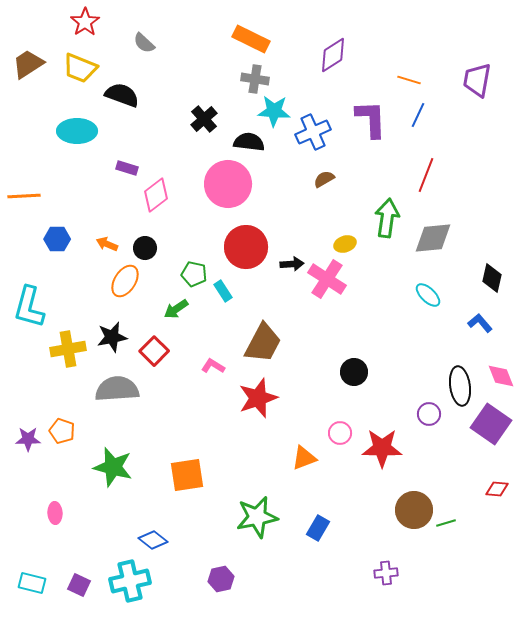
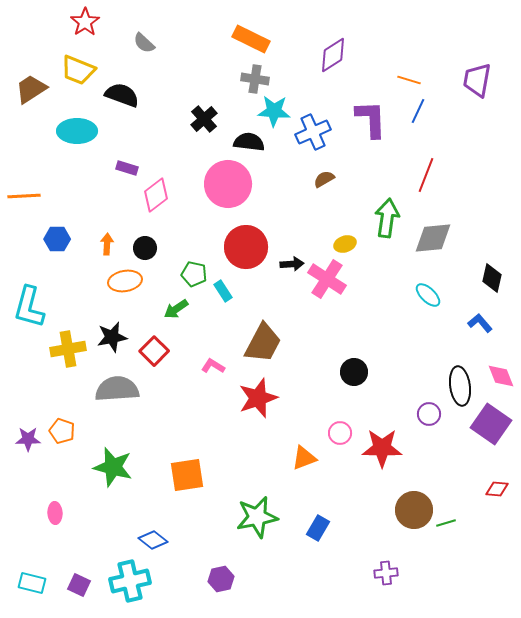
brown trapezoid at (28, 64): moved 3 px right, 25 px down
yellow trapezoid at (80, 68): moved 2 px left, 2 px down
blue line at (418, 115): moved 4 px up
orange arrow at (107, 244): rotated 70 degrees clockwise
orange ellipse at (125, 281): rotated 48 degrees clockwise
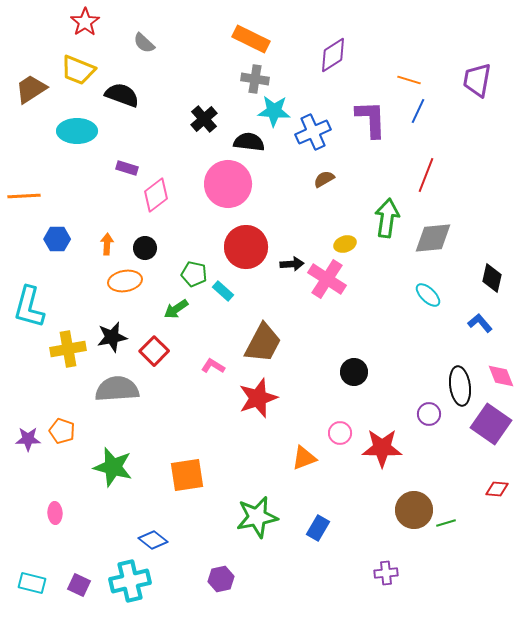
cyan rectangle at (223, 291): rotated 15 degrees counterclockwise
